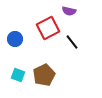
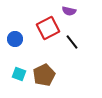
cyan square: moved 1 px right, 1 px up
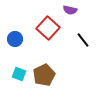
purple semicircle: moved 1 px right, 1 px up
red square: rotated 20 degrees counterclockwise
black line: moved 11 px right, 2 px up
